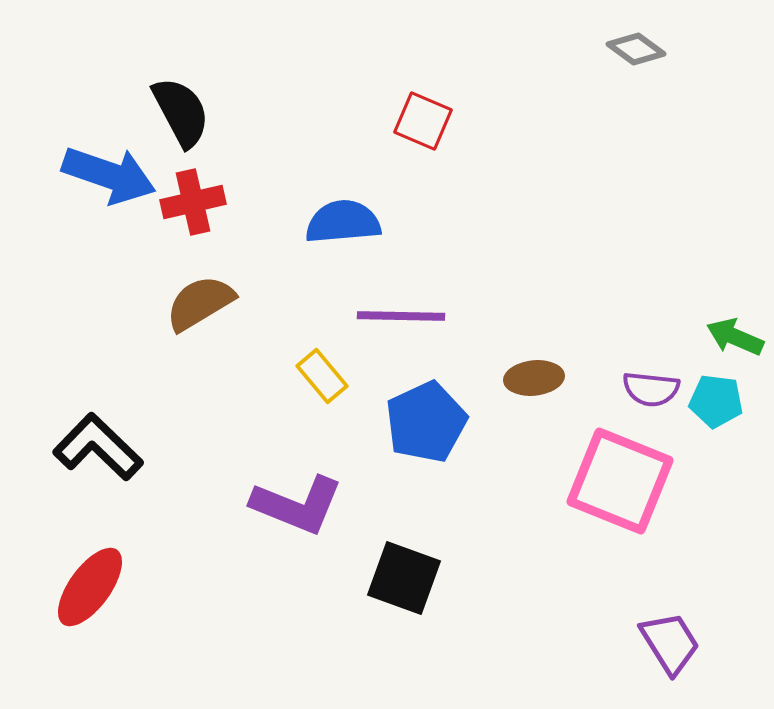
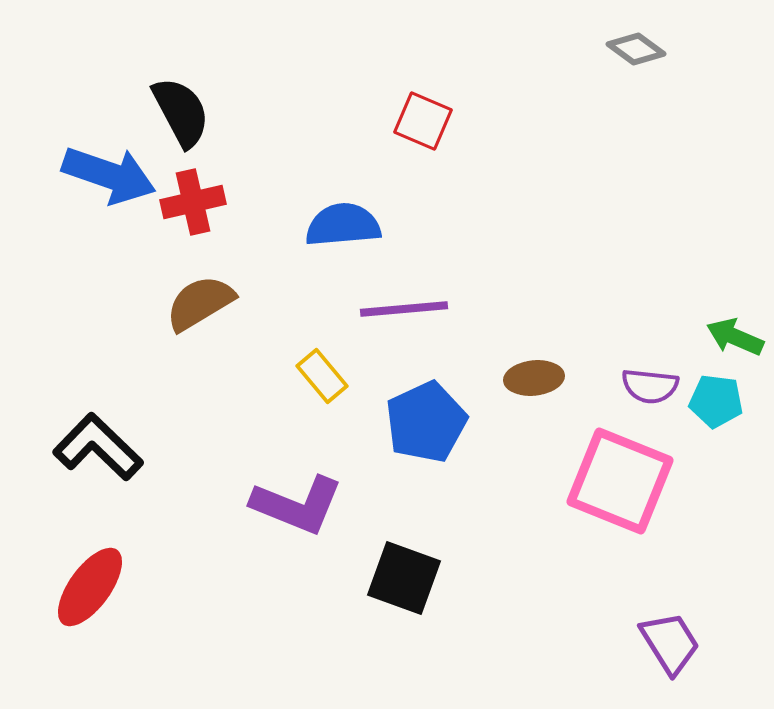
blue semicircle: moved 3 px down
purple line: moved 3 px right, 7 px up; rotated 6 degrees counterclockwise
purple semicircle: moved 1 px left, 3 px up
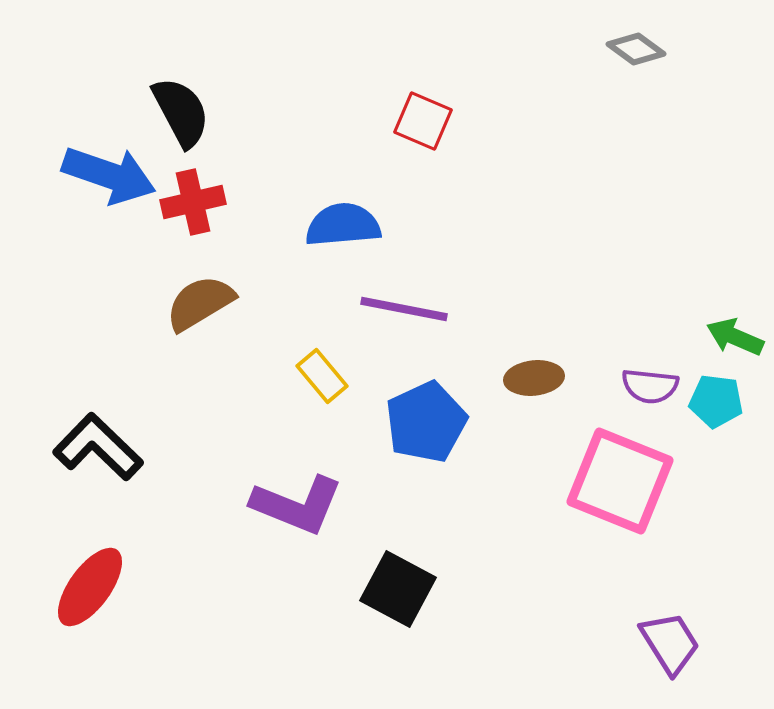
purple line: rotated 16 degrees clockwise
black square: moved 6 px left, 11 px down; rotated 8 degrees clockwise
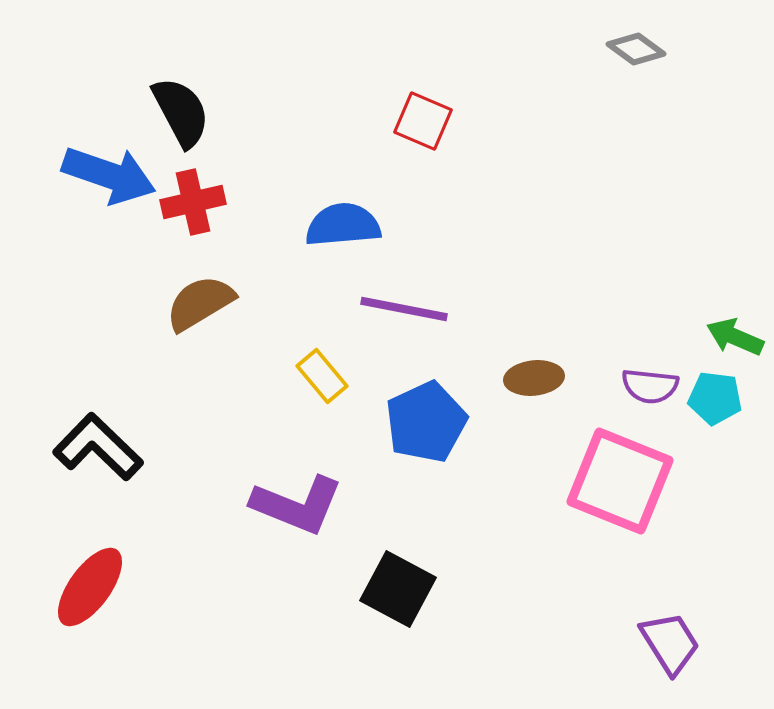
cyan pentagon: moved 1 px left, 3 px up
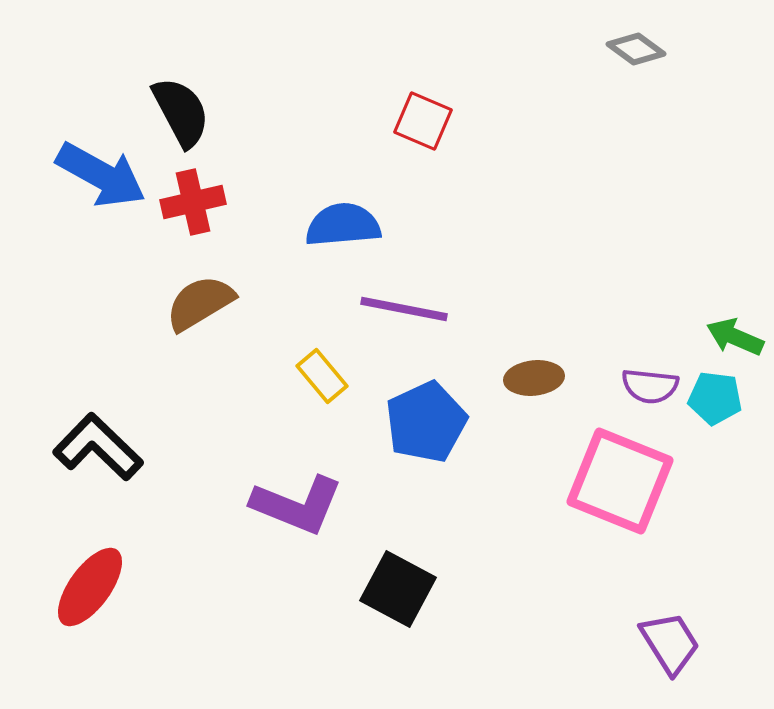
blue arrow: moved 8 px left; rotated 10 degrees clockwise
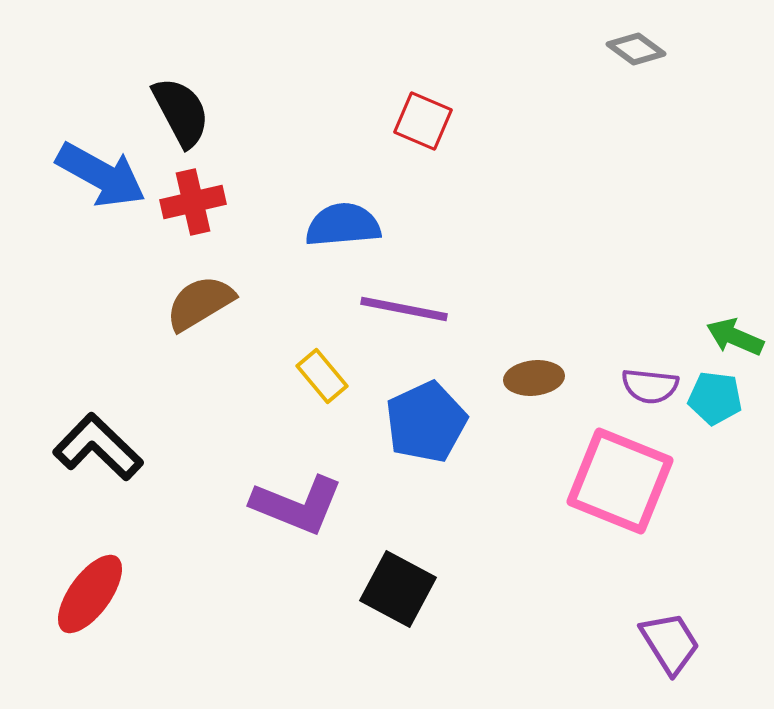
red ellipse: moved 7 px down
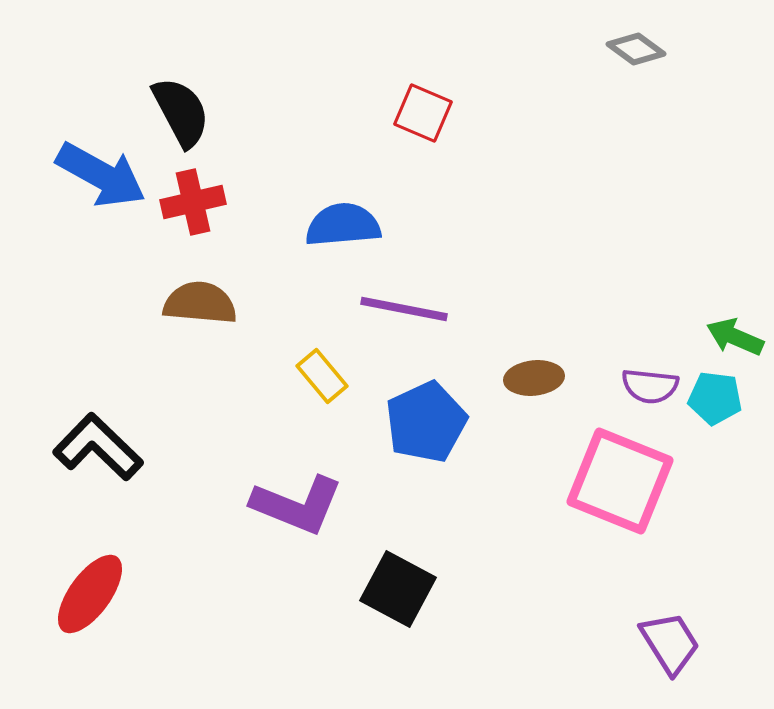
red square: moved 8 px up
brown semicircle: rotated 36 degrees clockwise
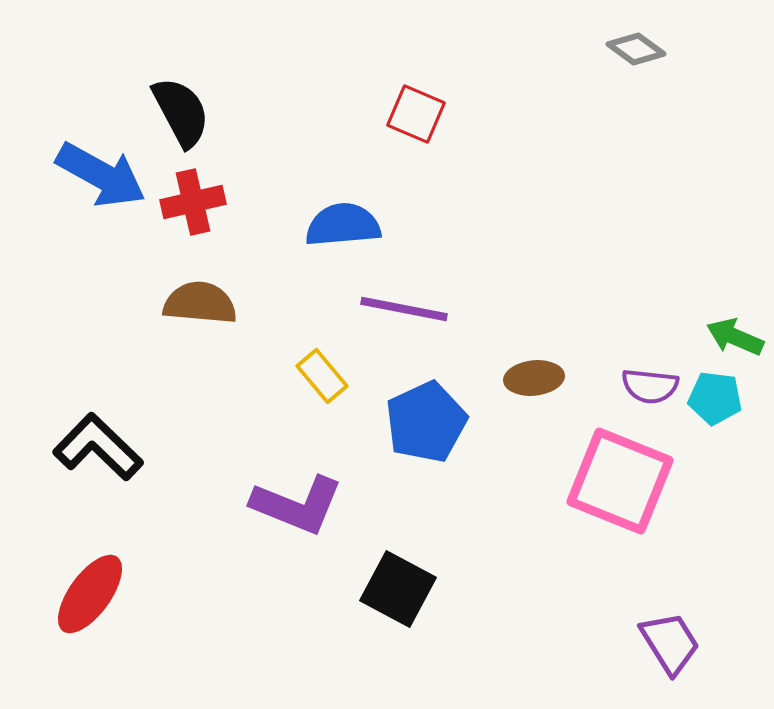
red square: moved 7 px left, 1 px down
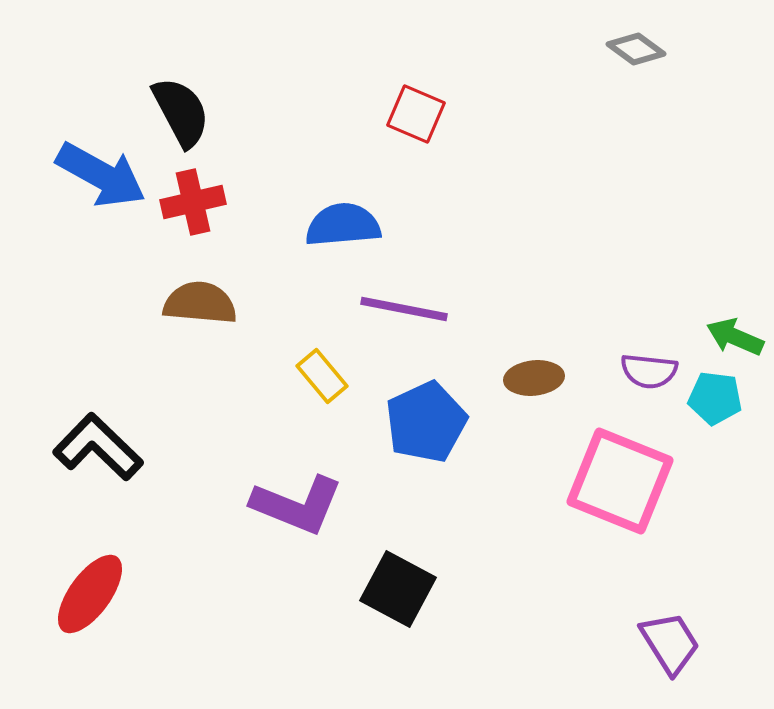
purple semicircle: moved 1 px left, 15 px up
